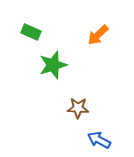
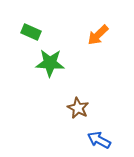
green star: moved 3 px left, 2 px up; rotated 20 degrees clockwise
brown star: rotated 25 degrees clockwise
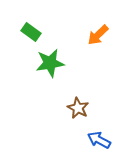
green rectangle: rotated 12 degrees clockwise
green star: rotated 12 degrees counterclockwise
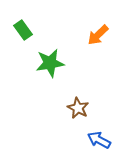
green rectangle: moved 8 px left, 2 px up; rotated 18 degrees clockwise
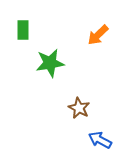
green rectangle: rotated 36 degrees clockwise
brown star: moved 1 px right
blue arrow: moved 1 px right
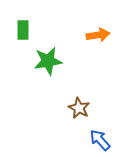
orange arrow: rotated 145 degrees counterclockwise
green star: moved 2 px left, 2 px up
blue arrow: rotated 20 degrees clockwise
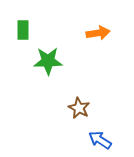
orange arrow: moved 2 px up
green star: rotated 8 degrees clockwise
blue arrow: rotated 15 degrees counterclockwise
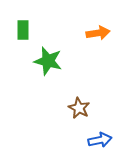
green star: rotated 16 degrees clockwise
blue arrow: rotated 135 degrees clockwise
